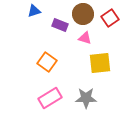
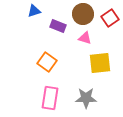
purple rectangle: moved 2 px left, 1 px down
pink rectangle: rotated 50 degrees counterclockwise
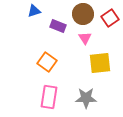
pink triangle: rotated 40 degrees clockwise
pink rectangle: moved 1 px left, 1 px up
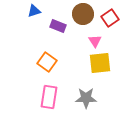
pink triangle: moved 10 px right, 3 px down
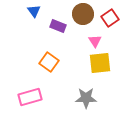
blue triangle: rotated 48 degrees counterclockwise
orange square: moved 2 px right
pink rectangle: moved 19 px left; rotated 65 degrees clockwise
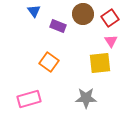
pink triangle: moved 16 px right
pink rectangle: moved 1 px left, 2 px down
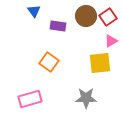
brown circle: moved 3 px right, 2 px down
red square: moved 2 px left, 1 px up
purple rectangle: rotated 14 degrees counterclockwise
pink triangle: rotated 32 degrees clockwise
pink rectangle: moved 1 px right
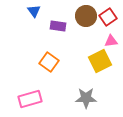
pink triangle: rotated 24 degrees clockwise
yellow square: moved 2 px up; rotated 20 degrees counterclockwise
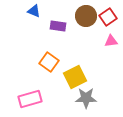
blue triangle: rotated 32 degrees counterclockwise
yellow square: moved 25 px left, 16 px down
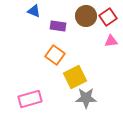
orange square: moved 6 px right, 7 px up
